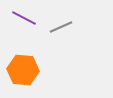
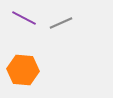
gray line: moved 4 px up
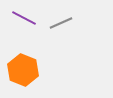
orange hexagon: rotated 16 degrees clockwise
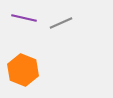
purple line: rotated 15 degrees counterclockwise
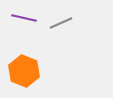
orange hexagon: moved 1 px right, 1 px down
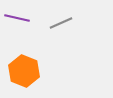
purple line: moved 7 px left
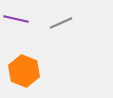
purple line: moved 1 px left, 1 px down
